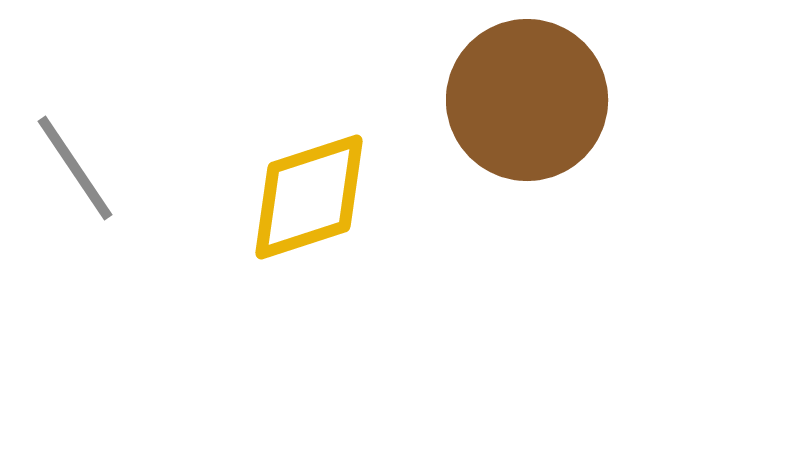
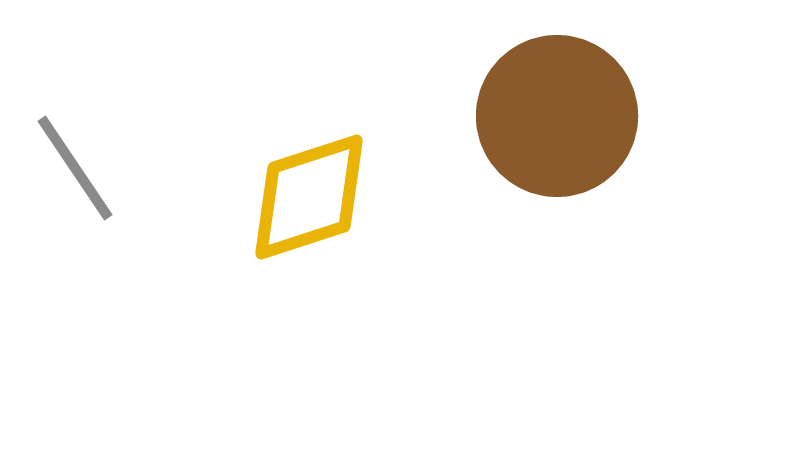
brown circle: moved 30 px right, 16 px down
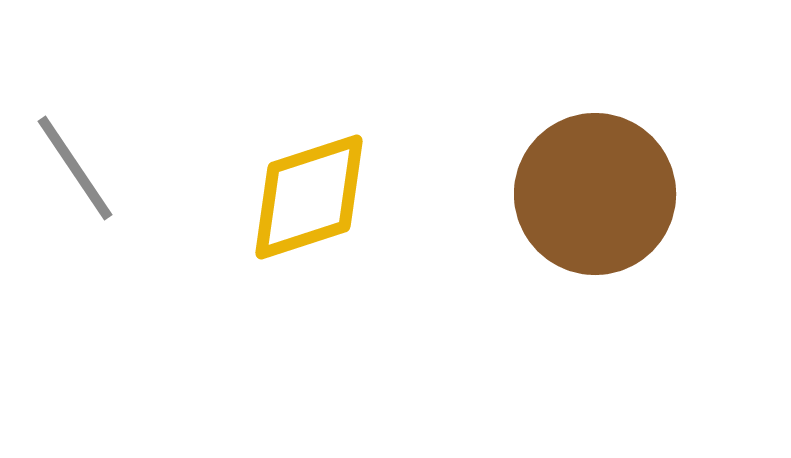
brown circle: moved 38 px right, 78 px down
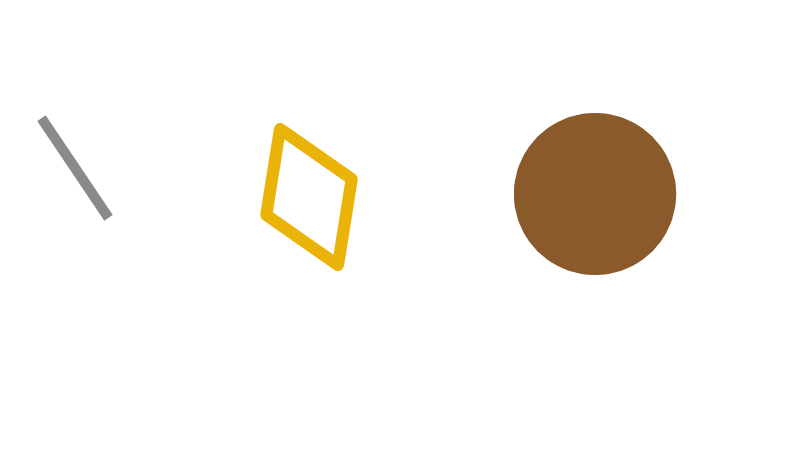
yellow diamond: rotated 63 degrees counterclockwise
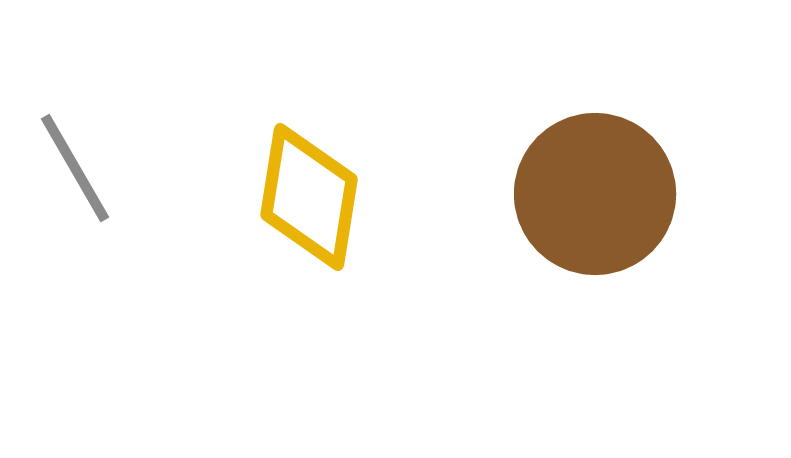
gray line: rotated 4 degrees clockwise
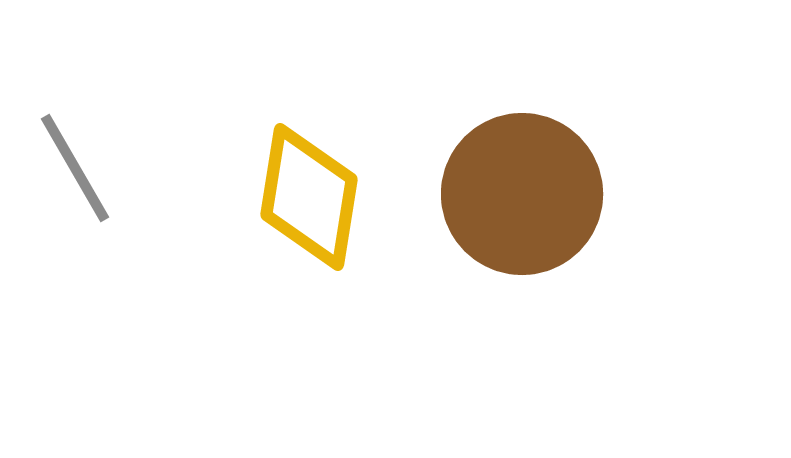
brown circle: moved 73 px left
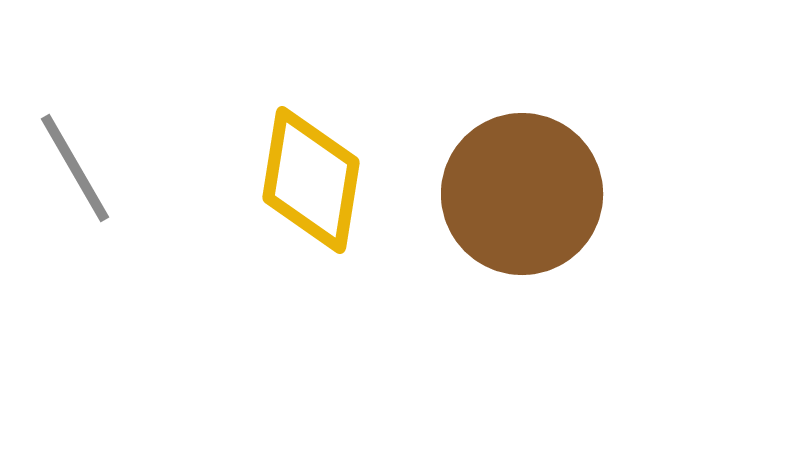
yellow diamond: moved 2 px right, 17 px up
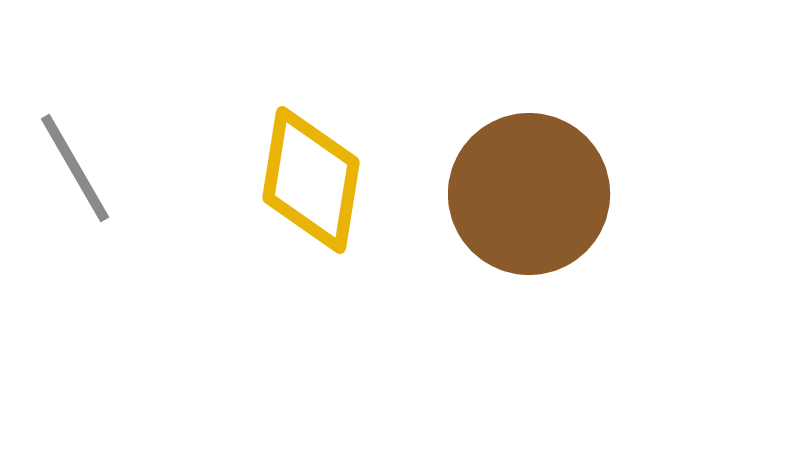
brown circle: moved 7 px right
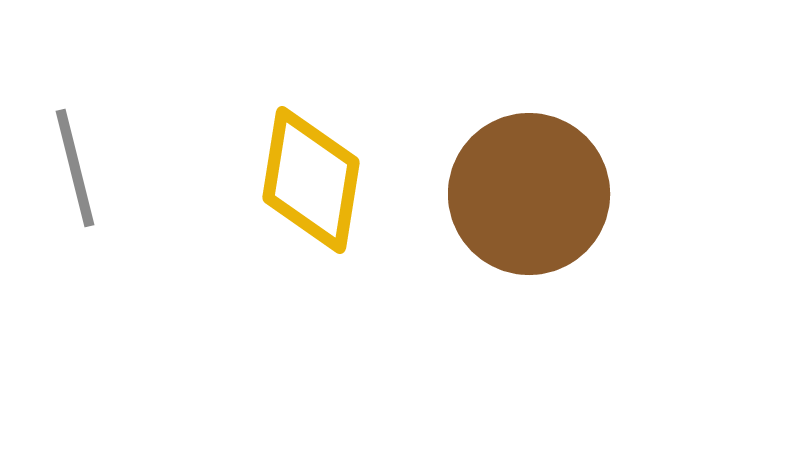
gray line: rotated 16 degrees clockwise
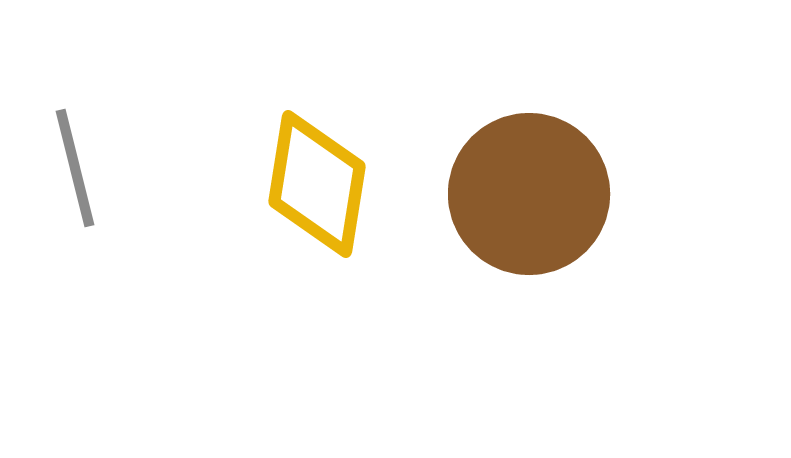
yellow diamond: moved 6 px right, 4 px down
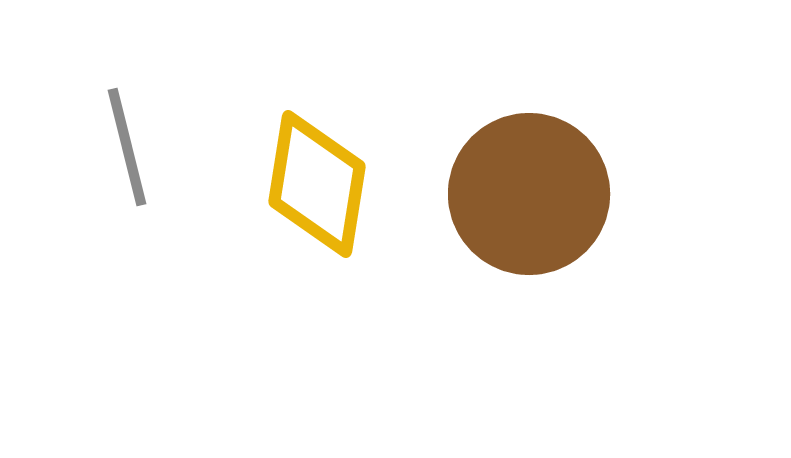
gray line: moved 52 px right, 21 px up
